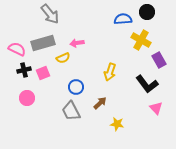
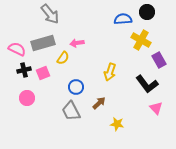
yellow semicircle: rotated 32 degrees counterclockwise
brown arrow: moved 1 px left
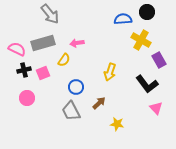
yellow semicircle: moved 1 px right, 2 px down
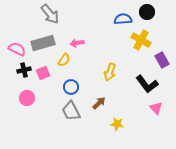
purple rectangle: moved 3 px right
blue circle: moved 5 px left
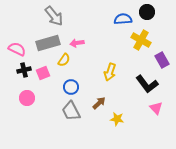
gray arrow: moved 4 px right, 2 px down
gray rectangle: moved 5 px right
yellow star: moved 5 px up
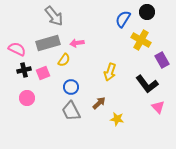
blue semicircle: rotated 54 degrees counterclockwise
pink triangle: moved 2 px right, 1 px up
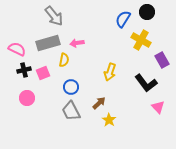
yellow semicircle: rotated 24 degrees counterclockwise
black L-shape: moved 1 px left, 1 px up
yellow star: moved 8 px left, 1 px down; rotated 24 degrees clockwise
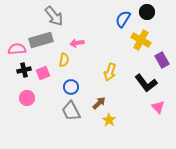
gray rectangle: moved 7 px left, 3 px up
pink semicircle: rotated 30 degrees counterclockwise
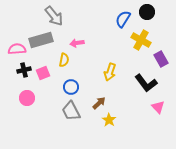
purple rectangle: moved 1 px left, 1 px up
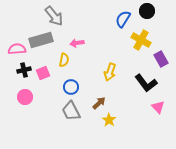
black circle: moved 1 px up
pink circle: moved 2 px left, 1 px up
